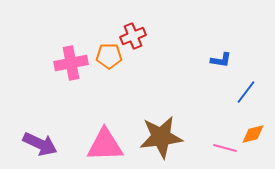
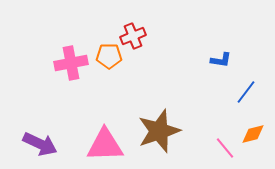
brown star: moved 2 px left, 6 px up; rotated 12 degrees counterclockwise
pink line: rotated 35 degrees clockwise
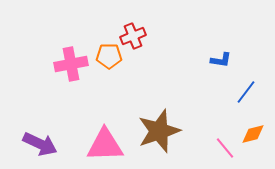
pink cross: moved 1 px down
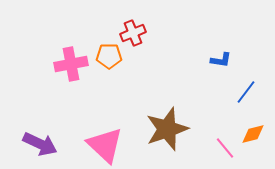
red cross: moved 3 px up
brown star: moved 8 px right, 2 px up
pink triangle: rotated 45 degrees clockwise
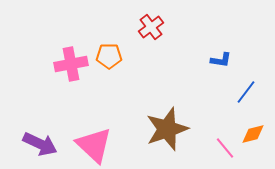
red cross: moved 18 px right, 6 px up; rotated 15 degrees counterclockwise
pink triangle: moved 11 px left
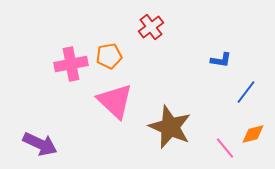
orange pentagon: rotated 10 degrees counterclockwise
brown star: moved 3 px right, 2 px up; rotated 30 degrees counterclockwise
pink triangle: moved 21 px right, 44 px up
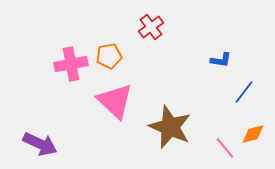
blue line: moved 2 px left
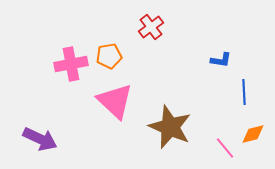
blue line: rotated 40 degrees counterclockwise
purple arrow: moved 5 px up
